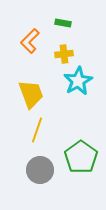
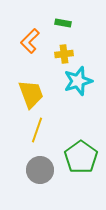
cyan star: rotated 12 degrees clockwise
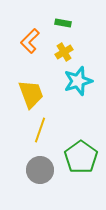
yellow cross: moved 2 px up; rotated 24 degrees counterclockwise
yellow line: moved 3 px right
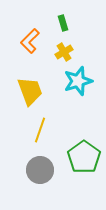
green rectangle: rotated 63 degrees clockwise
yellow trapezoid: moved 1 px left, 3 px up
green pentagon: moved 3 px right
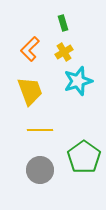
orange L-shape: moved 8 px down
yellow line: rotated 70 degrees clockwise
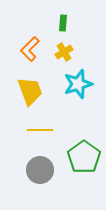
green rectangle: rotated 21 degrees clockwise
cyan star: moved 3 px down
